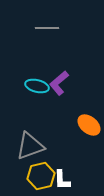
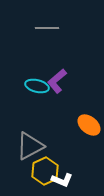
purple L-shape: moved 2 px left, 2 px up
gray triangle: rotated 8 degrees counterclockwise
yellow hexagon: moved 4 px right, 5 px up; rotated 12 degrees counterclockwise
white L-shape: rotated 65 degrees counterclockwise
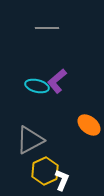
gray triangle: moved 6 px up
white L-shape: rotated 90 degrees counterclockwise
